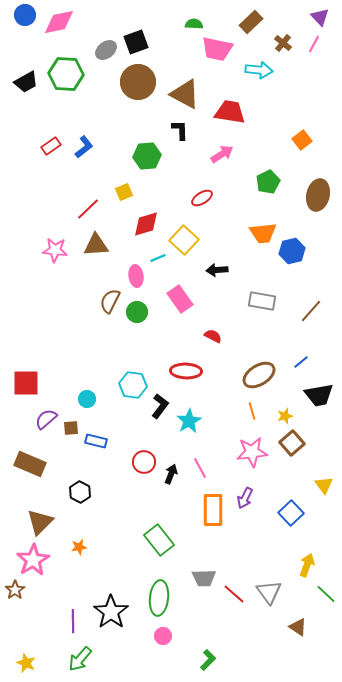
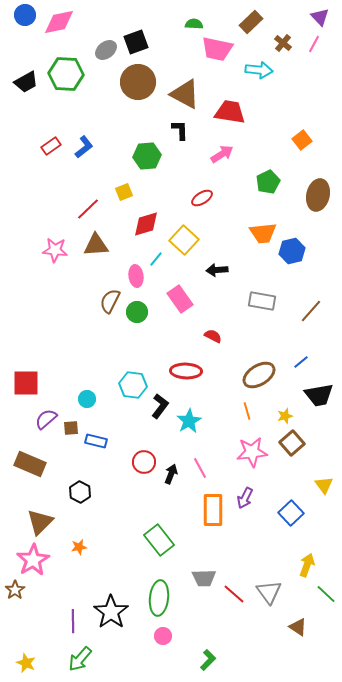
cyan line at (158, 258): moved 2 px left, 1 px down; rotated 28 degrees counterclockwise
orange line at (252, 411): moved 5 px left
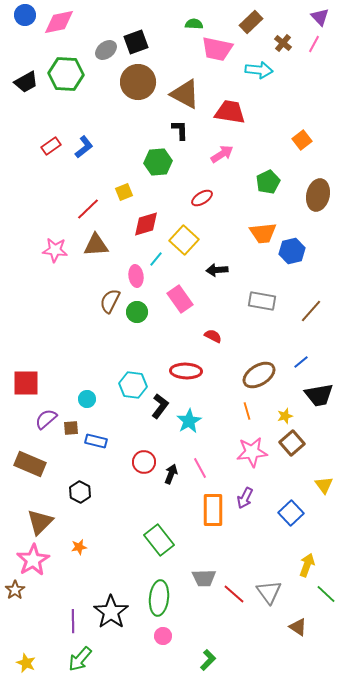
green hexagon at (147, 156): moved 11 px right, 6 px down
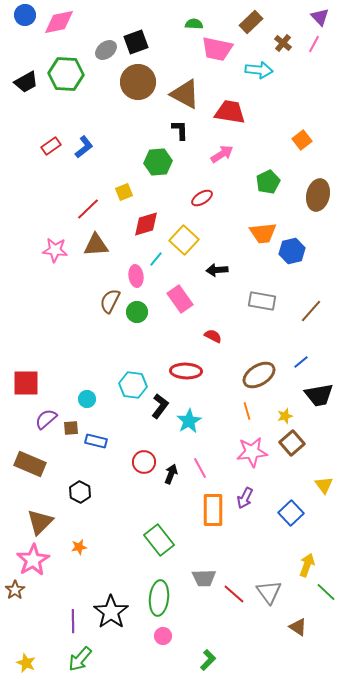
green line at (326, 594): moved 2 px up
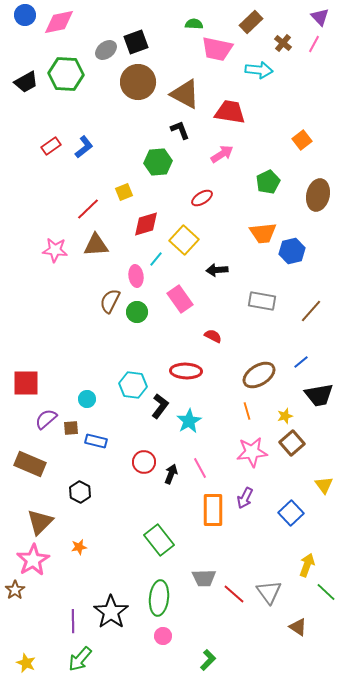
black L-shape at (180, 130): rotated 20 degrees counterclockwise
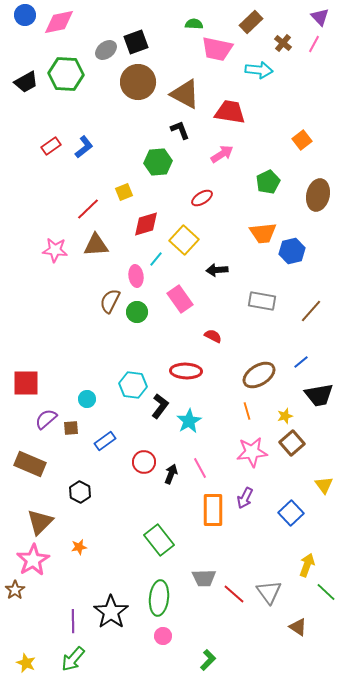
blue rectangle at (96, 441): moved 9 px right; rotated 50 degrees counterclockwise
green arrow at (80, 659): moved 7 px left
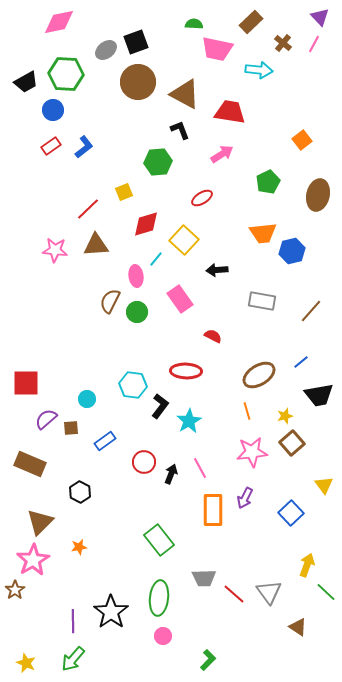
blue circle at (25, 15): moved 28 px right, 95 px down
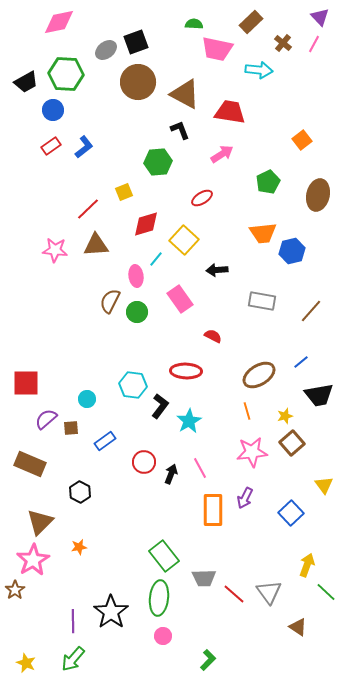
green rectangle at (159, 540): moved 5 px right, 16 px down
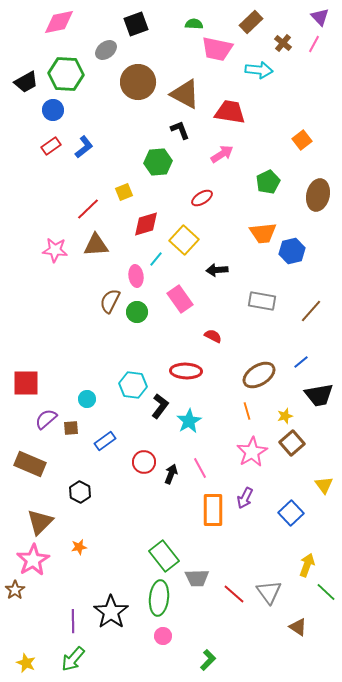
black square at (136, 42): moved 18 px up
pink star at (252, 452): rotated 24 degrees counterclockwise
gray trapezoid at (204, 578): moved 7 px left
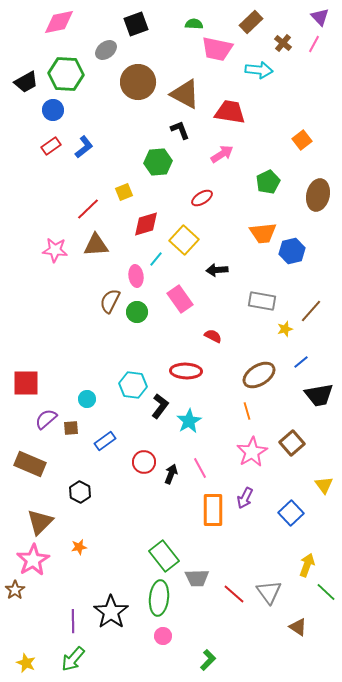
yellow star at (285, 416): moved 87 px up
